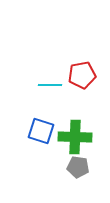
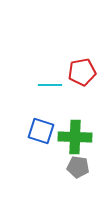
red pentagon: moved 3 px up
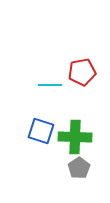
gray pentagon: moved 1 px right, 1 px down; rotated 30 degrees clockwise
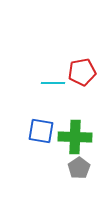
cyan line: moved 3 px right, 2 px up
blue square: rotated 8 degrees counterclockwise
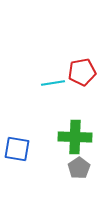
cyan line: rotated 10 degrees counterclockwise
blue square: moved 24 px left, 18 px down
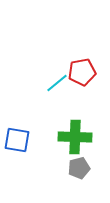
cyan line: moved 4 px right; rotated 30 degrees counterclockwise
blue square: moved 9 px up
gray pentagon: rotated 20 degrees clockwise
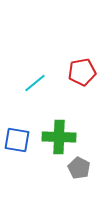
cyan line: moved 22 px left
green cross: moved 16 px left
gray pentagon: rotated 30 degrees counterclockwise
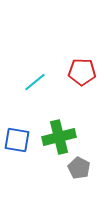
red pentagon: rotated 12 degrees clockwise
cyan line: moved 1 px up
green cross: rotated 16 degrees counterclockwise
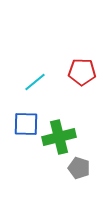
blue square: moved 9 px right, 16 px up; rotated 8 degrees counterclockwise
gray pentagon: rotated 10 degrees counterclockwise
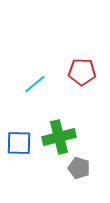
cyan line: moved 2 px down
blue square: moved 7 px left, 19 px down
